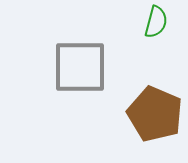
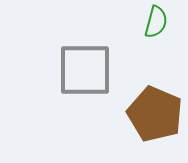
gray square: moved 5 px right, 3 px down
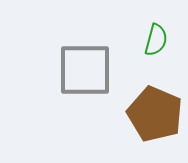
green semicircle: moved 18 px down
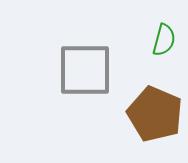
green semicircle: moved 8 px right
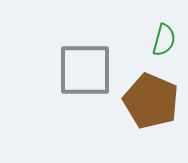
brown pentagon: moved 4 px left, 13 px up
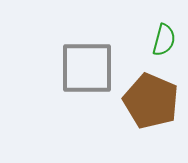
gray square: moved 2 px right, 2 px up
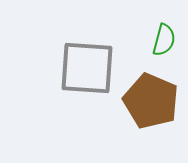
gray square: rotated 4 degrees clockwise
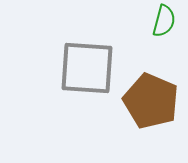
green semicircle: moved 19 px up
